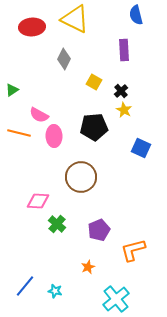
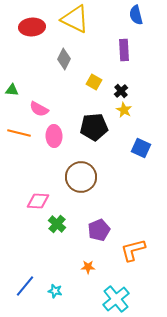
green triangle: rotated 40 degrees clockwise
pink semicircle: moved 6 px up
orange star: rotated 24 degrees clockwise
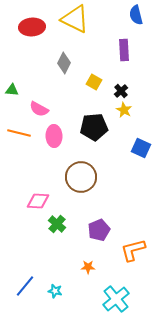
gray diamond: moved 4 px down
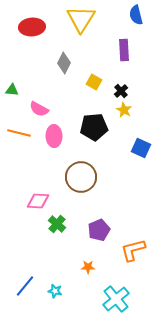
yellow triangle: moved 6 px right; rotated 36 degrees clockwise
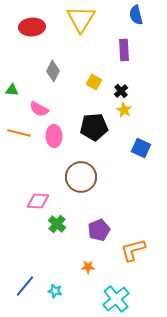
gray diamond: moved 11 px left, 8 px down
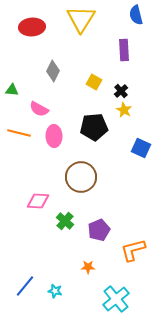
green cross: moved 8 px right, 3 px up
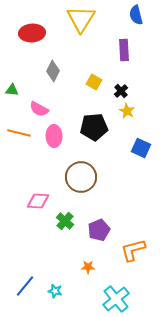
red ellipse: moved 6 px down
yellow star: moved 3 px right, 1 px down
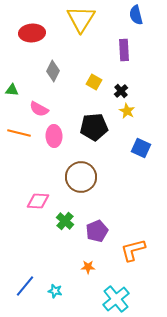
purple pentagon: moved 2 px left, 1 px down
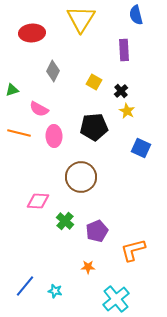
green triangle: rotated 24 degrees counterclockwise
